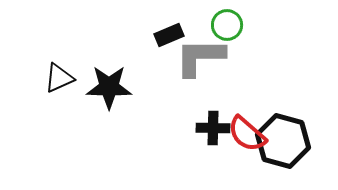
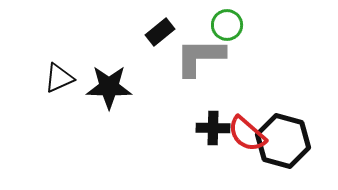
black rectangle: moved 9 px left, 3 px up; rotated 16 degrees counterclockwise
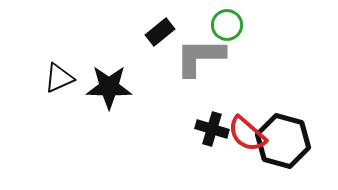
black cross: moved 1 px left, 1 px down; rotated 16 degrees clockwise
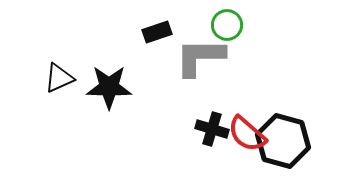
black rectangle: moved 3 px left; rotated 20 degrees clockwise
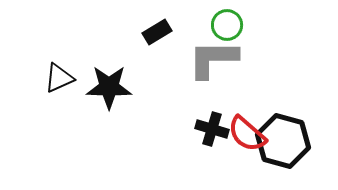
black rectangle: rotated 12 degrees counterclockwise
gray L-shape: moved 13 px right, 2 px down
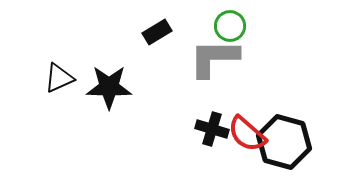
green circle: moved 3 px right, 1 px down
gray L-shape: moved 1 px right, 1 px up
black hexagon: moved 1 px right, 1 px down
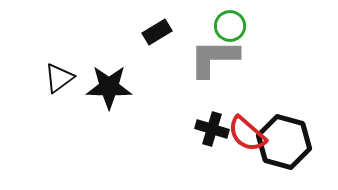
black triangle: rotated 12 degrees counterclockwise
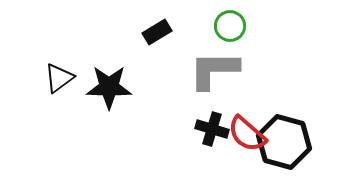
gray L-shape: moved 12 px down
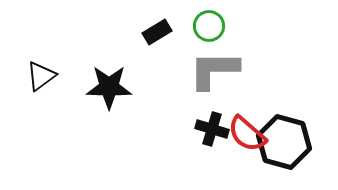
green circle: moved 21 px left
black triangle: moved 18 px left, 2 px up
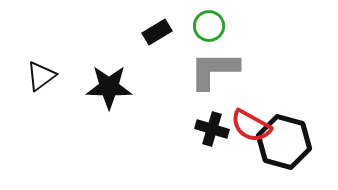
red semicircle: moved 4 px right, 8 px up; rotated 12 degrees counterclockwise
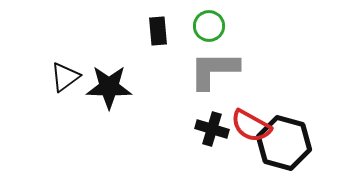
black rectangle: moved 1 px right, 1 px up; rotated 64 degrees counterclockwise
black triangle: moved 24 px right, 1 px down
black hexagon: moved 1 px down
